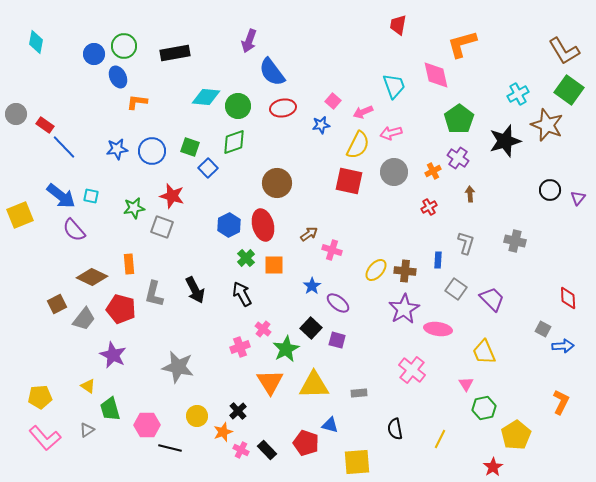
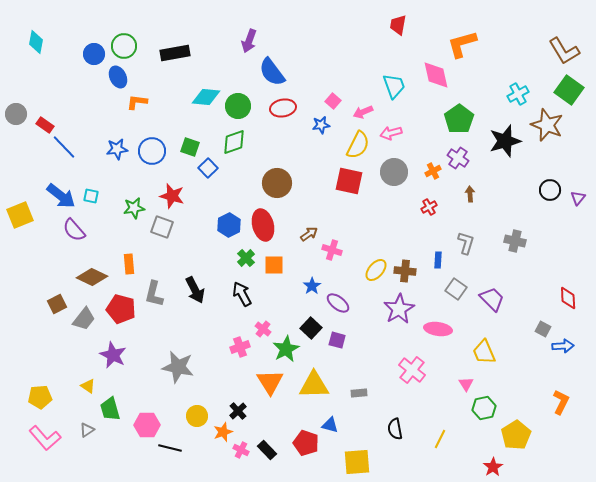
purple star at (404, 309): moved 5 px left
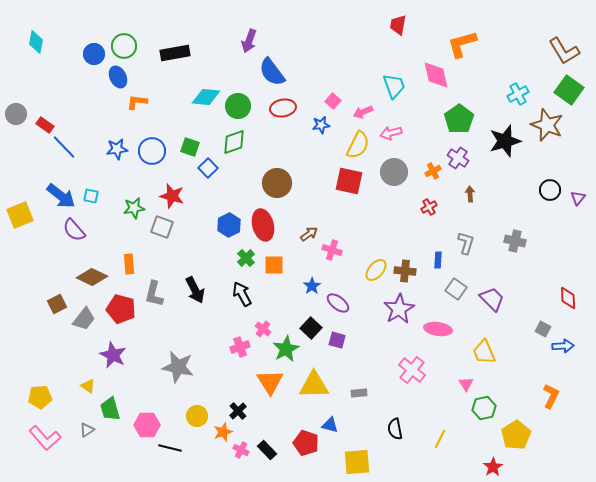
orange L-shape at (561, 402): moved 10 px left, 6 px up
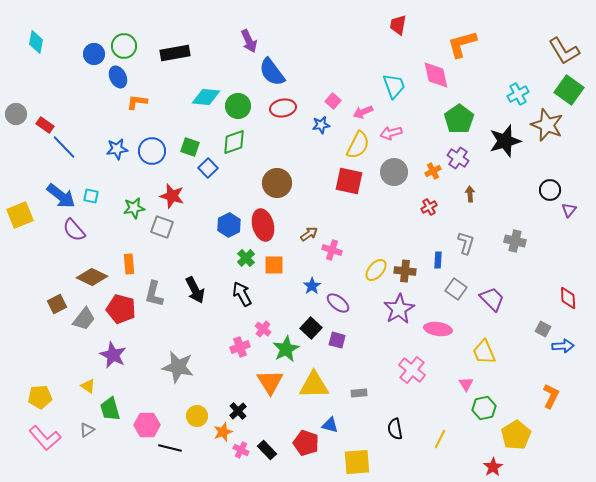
purple arrow at (249, 41): rotated 45 degrees counterclockwise
purple triangle at (578, 198): moved 9 px left, 12 px down
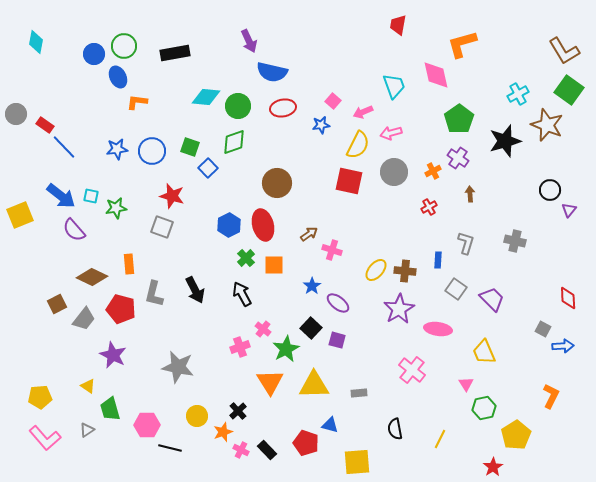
blue semicircle at (272, 72): rotated 40 degrees counterclockwise
green star at (134, 208): moved 18 px left
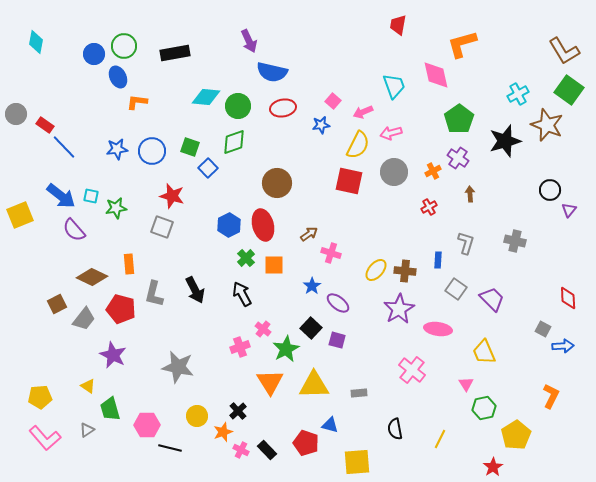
pink cross at (332, 250): moved 1 px left, 3 px down
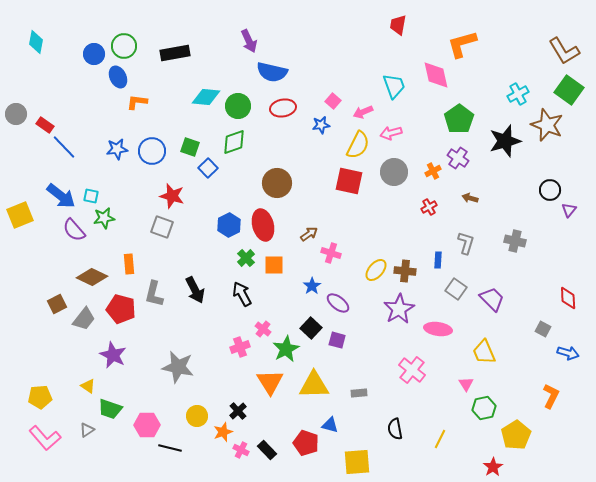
brown arrow at (470, 194): moved 4 px down; rotated 70 degrees counterclockwise
green star at (116, 208): moved 12 px left, 10 px down
blue arrow at (563, 346): moved 5 px right, 7 px down; rotated 20 degrees clockwise
green trapezoid at (110, 409): rotated 55 degrees counterclockwise
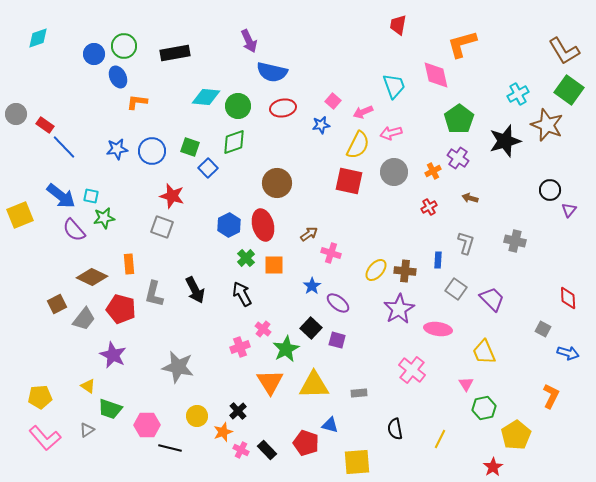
cyan diamond at (36, 42): moved 2 px right, 4 px up; rotated 60 degrees clockwise
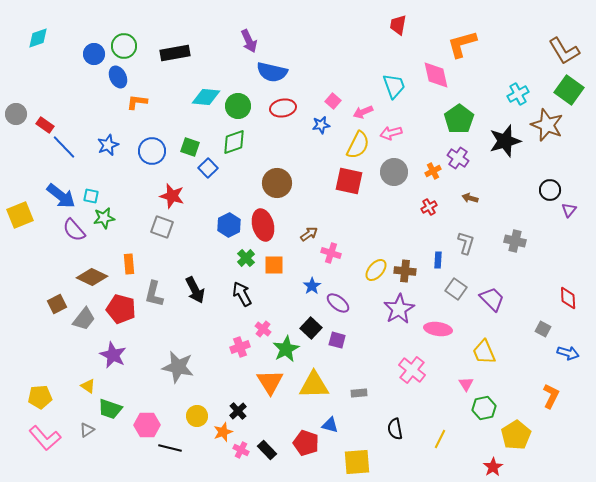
blue star at (117, 149): moved 9 px left, 4 px up; rotated 15 degrees counterclockwise
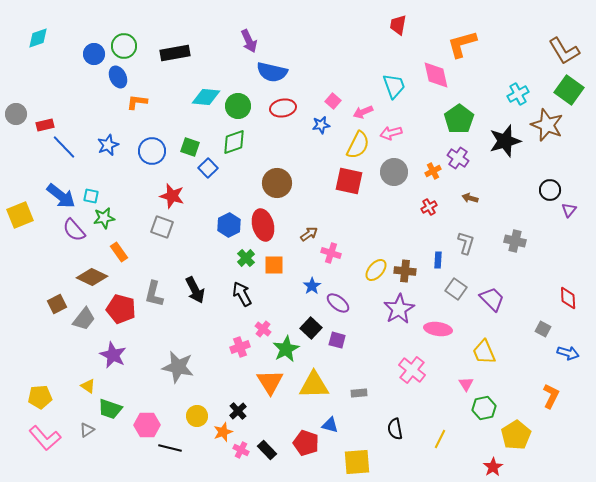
red rectangle at (45, 125): rotated 48 degrees counterclockwise
orange rectangle at (129, 264): moved 10 px left, 12 px up; rotated 30 degrees counterclockwise
